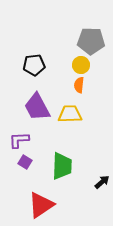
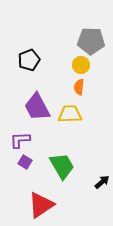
black pentagon: moved 5 px left, 5 px up; rotated 15 degrees counterclockwise
orange semicircle: moved 2 px down
purple L-shape: moved 1 px right
green trapezoid: rotated 32 degrees counterclockwise
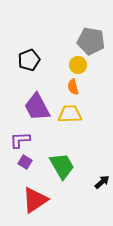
gray pentagon: rotated 8 degrees clockwise
yellow circle: moved 3 px left
orange semicircle: moved 6 px left; rotated 21 degrees counterclockwise
red triangle: moved 6 px left, 5 px up
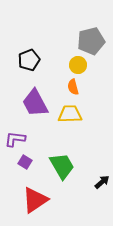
gray pentagon: rotated 24 degrees counterclockwise
purple trapezoid: moved 2 px left, 4 px up
purple L-shape: moved 5 px left, 1 px up; rotated 10 degrees clockwise
